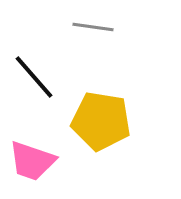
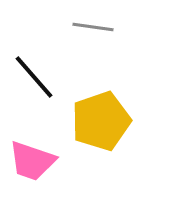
yellow pentagon: rotated 28 degrees counterclockwise
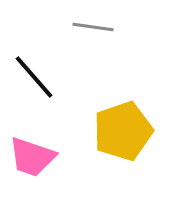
yellow pentagon: moved 22 px right, 10 px down
pink trapezoid: moved 4 px up
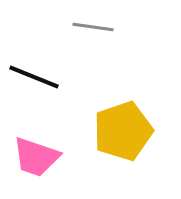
black line: rotated 27 degrees counterclockwise
pink trapezoid: moved 4 px right
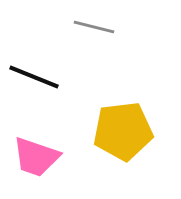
gray line: moved 1 px right; rotated 6 degrees clockwise
yellow pentagon: rotated 12 degrees clockwise
